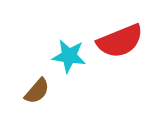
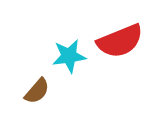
cyan star: rotated 16 degrees counterclockwise
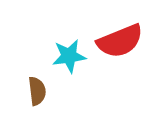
brown semicircle: rotated 48 degrees counterclockwise
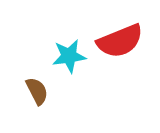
brown semicircle: rotated 20 degrees counterclockwise
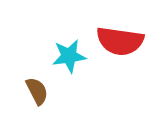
red semicircle: rotated 30 degrees clockwise
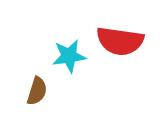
brown semicircle: rotated 44 degrees clockwise
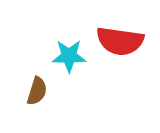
cyan star: rotated 8 degrees clockwise
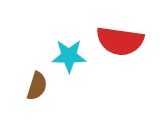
brown semicircle: moved 5 px up
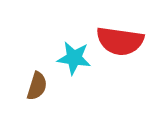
cyan star: moved 5 px right, 2 px down; rotated 8 degrees clockwise
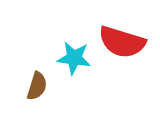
red semicircle: moved 2 px right, 1 px down; rotated 9 degrees clockwise
